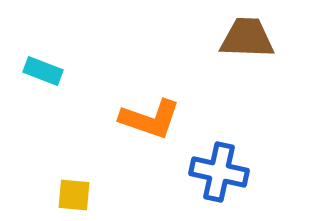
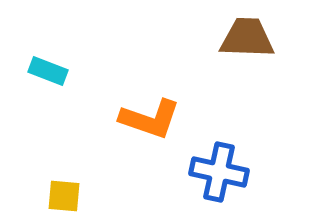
cyan rectangle: moved 5 px right
yellow square: moved 10 px left, 1 px down
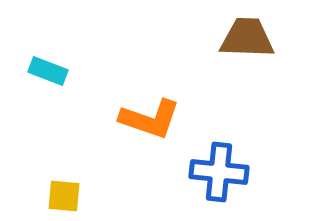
blue cross: rotated 6 degrees counterclockwise
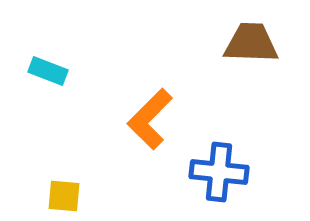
brown trapezoid: moved 4 px right, 5 px down
orange L-shape: rotated 116 degrees clockwise
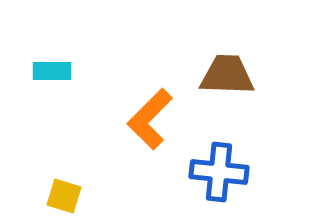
brown trapezoid: moved 24 px left, 32 px down
cyan rectangle: moved 4 px right; rotated 21 degrees counterclockwise
yellow square: rotated 12 degrees clockwise
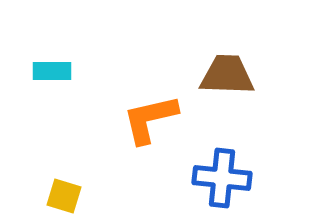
orange L-shape: rotated 32 degrees clockwise
blue cross: moved 3 px right, 6 px down
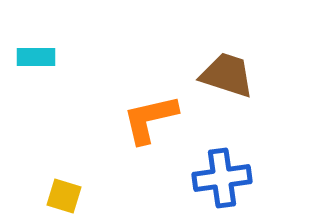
cyan rectangle: moved 16 px left, 14 px up
brown trapezoid: rotated 16 degrees clockwise
blue cross: rotated 14 degrees counterclockwise
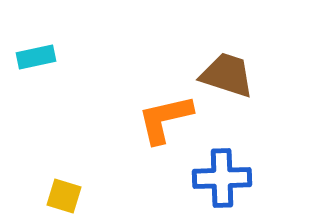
cyan rectangle: rotated 12 degrees counterclockwise
orange L-shape: moved 15 px right
blue cross: rotated 6 degrees clockwise
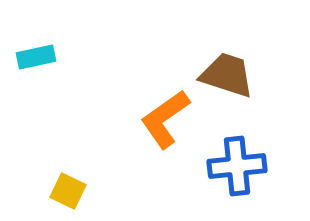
orange L-shape: rotated 22 degrees counterclockwise
blue cross: moved 15 px right, 12 px up; rotated 4 degrees counterclockwise
yellow square: moved 4 px right, 5 px up; rotated 9 degrees clockwise
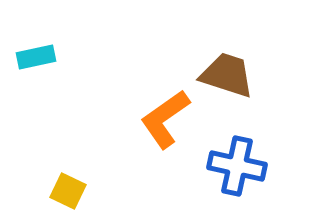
blue cross: rotated 18 degrees clockwise
